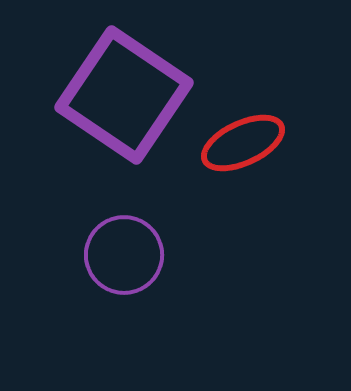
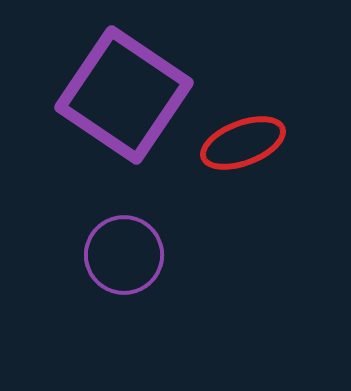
red ellipse: rotated 4 degrees clockwise
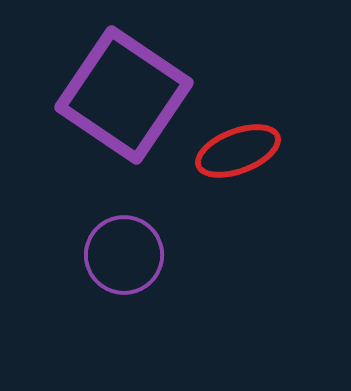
red ellipse: moved 5 px left, 8 px down
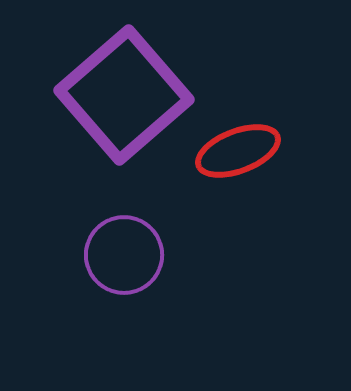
purple square: rotated 15 degrees clockwise
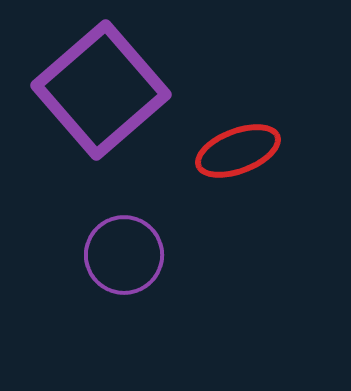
purple square: moved 23 px left, 5 px up
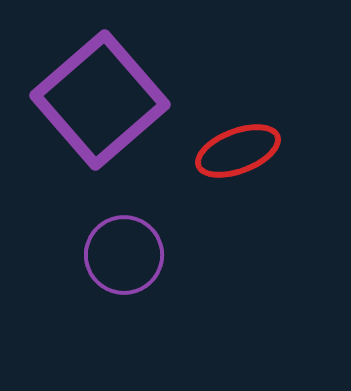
purple square: moved 1 px left, 10 px down
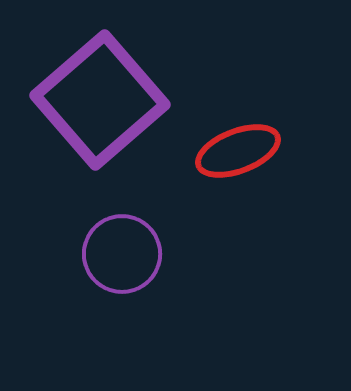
purple circle: moved 2 px left, 1 px up
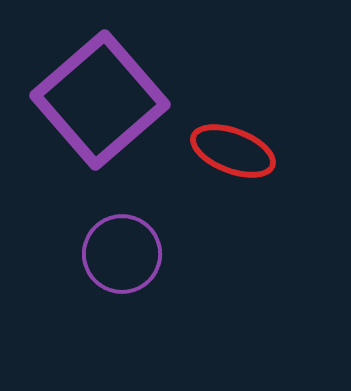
red ellipse: moved 5 px left; rotated 42 degrees clockwise
